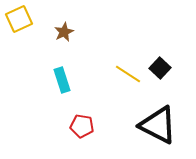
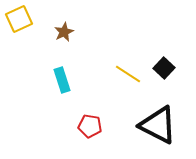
black square: moved 4 px right
red pentagon: moved 8 px right
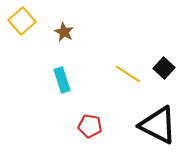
yellow square: moved 3 px right, 2 px down; rotated 16 degrees counterclockwise
brown star: rotated 18 degrees counterclockwise
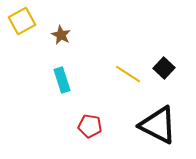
yellow square: rotated 12 degrees clockwise
brown star: moved 3 px left, 3 px down
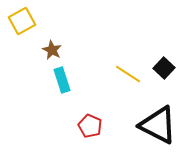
brown star: moved 9 px left, 15 px down
red pentagon: rotated 15 degrees clockwise
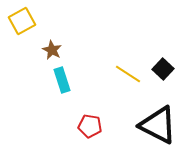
black square: moved 1 px left, 1 px down
red pentagon: rotated 15 degrees counterclockwise
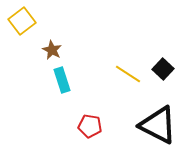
yellow square: rotated 8 degrees counterclockwise
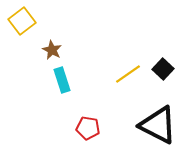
yellow line: rotated 68 degrees counterclockwise
red pentagon: moved 2 px left, 2 px down
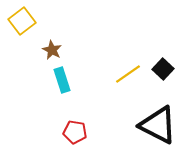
red pentagon: moved 13 px left, 4 px down
